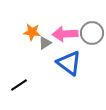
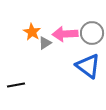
orange star: rotated 24 degrees clockwise
blue triangle: moved 19 px right, 3 px down
black line: moved 3 px left; rotated 24 degrees clockwise
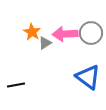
gray circle: moved 1 px left
blue triangle: moved 11 px down
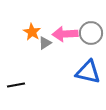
blue triangle: moved 5 px up; rotated 24 degrees counterclockwise
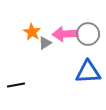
gray circle: moved 3 px left, 1 px down
blue triangle: rotated 16 degrees counterclockwise
